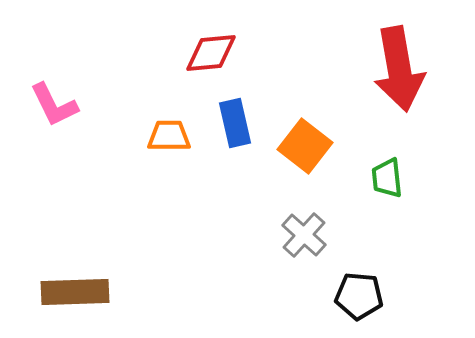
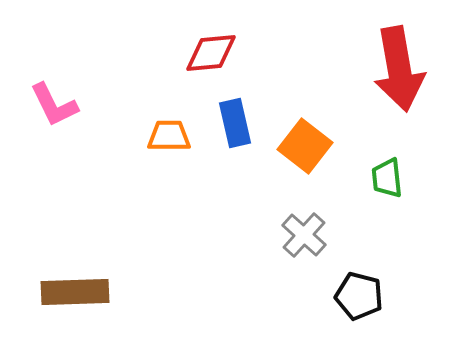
black pentagon: rotated 9 degrees clockwise
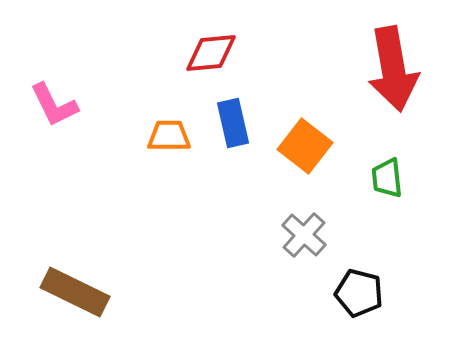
red arrow: moved 6 px left
blue rectangle: moved 2 px left
brown rectangle: rotated 28 degrees clockwise
black pentagon: moved 3 px up
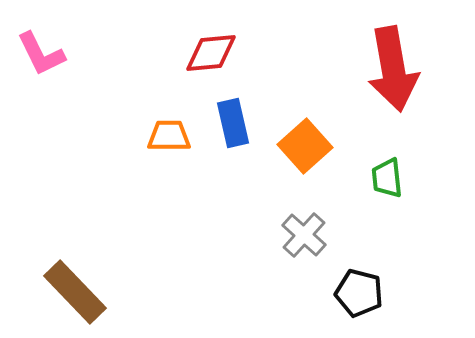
pink L-shape: moved 13 px left, 51 px up
orange square: rotated 10 degrees clockwise
brown rectangle: rotated 20 degrees clockwise
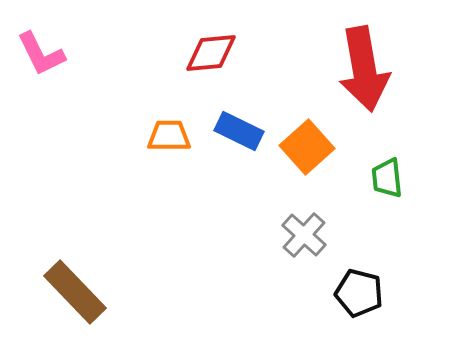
red arrow: moved 29 px left
blue rectangle: moved 6 px right, 8 px down; rotated 51 degrees counterclockwise
orange square: moved 2 px right, 1 px down
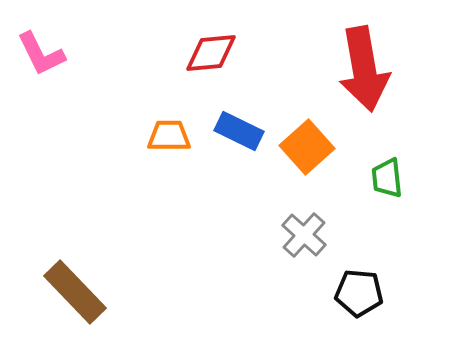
black pentagon: rotated 9 degrees counterclockwise
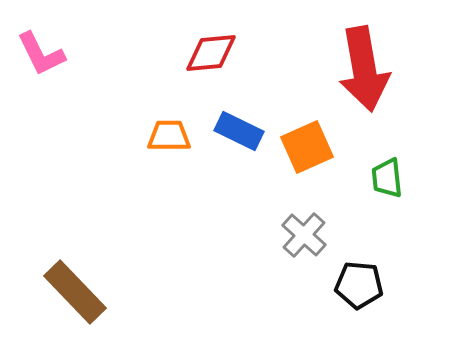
orange square: rotated 18 degrees clockwise
black pentagon: moved 8 px up
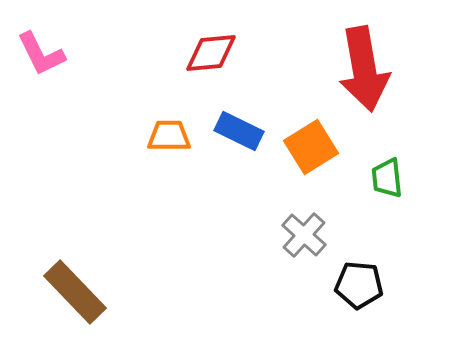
orange square: moved 4 px right; rotated 8 degrees counterclockwise
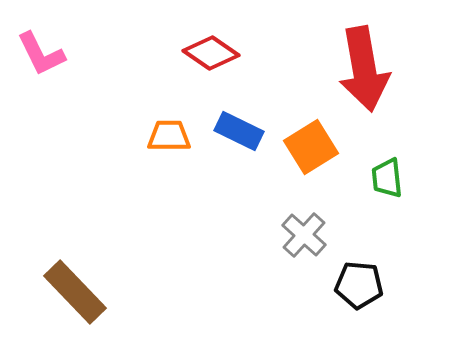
red diamond: rotated 40 degrees clockwise
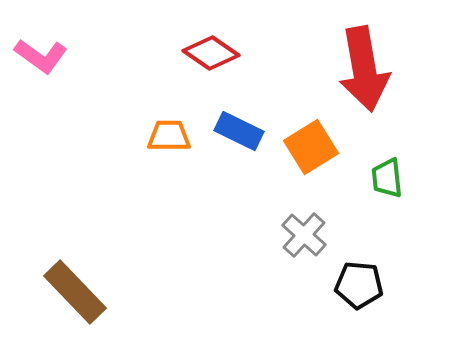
pink L-shape: moved 2 px down; rotated 28 degrees counterclockwise
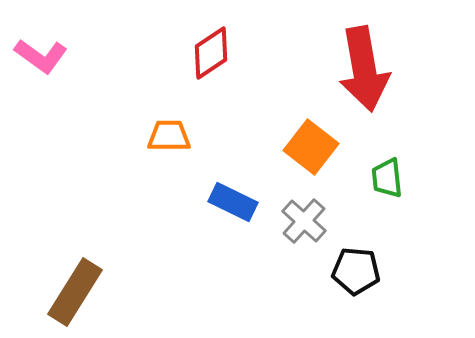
red diamond: rotated 68 degrees counterclockwise
blue rectangle: moved 6 px left, 71 px down
orange square: rotated 20 degrees counterclockwise
gray cross: moved 14 px up
black pentagon: moved 3 px left, 14 px up
brown rectangle: rotated 76 degrees clockwise
